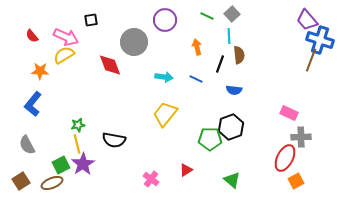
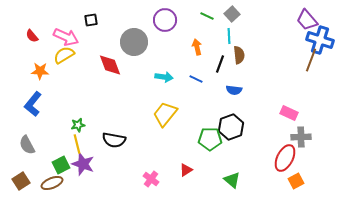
purple star: rotated 20 degrees counterclockwise
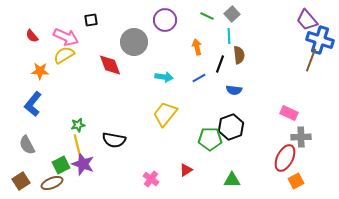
blue line: moved 3 px right, 1 px up; rotated 56 degrees counterclockwise
green triangle: rotated 42 degrees counterclockwise
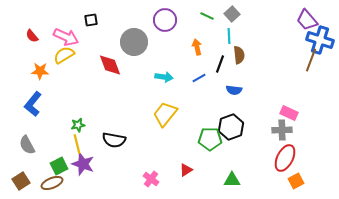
gray cross: moved 19 px left, 7 px up
green square: moved 2 px left, 1 px down
